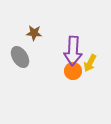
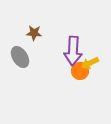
yellow arrow: rotated 36 degrees clockwise
orange circle: moved 7 px right
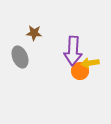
gray ellipse: rotated 10 degrees clockwise
yellow arrow: rotated 18 degrees clockwise
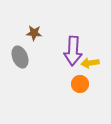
orange circle: moved 13 px down
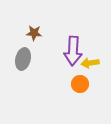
gray ellipse: moved 3 px right, 2 px down; rotated 35 degrees clockwise
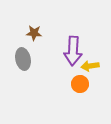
gray ellipse: rotated 25 degrees counterclockwise
yellow arrow: moved 3 px down
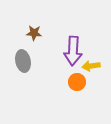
gray ellipse: moved 2 px down
yellow arrow: moved 1 px right
orange circle: moved 3 px left, 2 px up
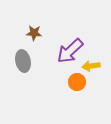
purple arrow: moved 3 px left; rotated 44 degrees clockwise
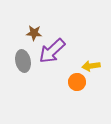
purple arrow: moved 18 px left
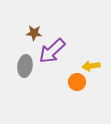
gray ellipse: moved 2 px right, 5 px down; rotated 20 degrees clockwise
